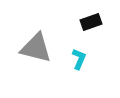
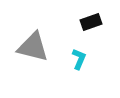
gray triangle: moved 3 px left, 1 px up
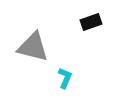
cyan L-shape: moved 14 px left, 19 px down
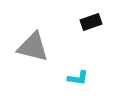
cyan L-shape: moved 13 px right; rotated 75 degrees clockwise
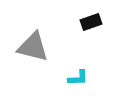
cyan L-shape: rotated 10 degrees counterclockwise
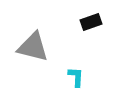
cyan L-shape: moved 2 px left, 1 px up; rotated 85 degrees counterclockwise
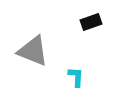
gray triangle: moved 4 px down; rotated 8 degrees clockwise
